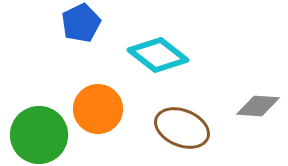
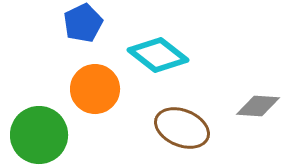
blue pentagon: moved 2 px right
orange circle: moved 3 px left, 20 px up
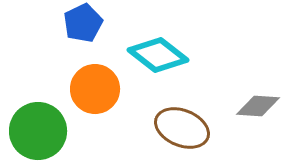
green circle: moved 1 px left, 4 px up
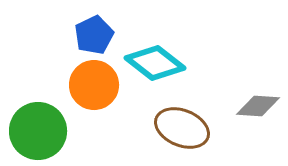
blue pentagon: moved 11 px right, 12 px down
cyan diamond: moved 3 px left, 8 px down
orange circle: moved 1 px left, 4 px up
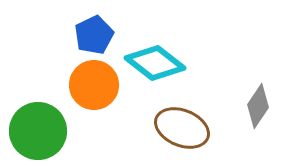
gray diamond: rotated 60 degrees counterclockwise
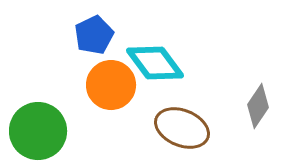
cyan diamond: rotated 16 degrees clockwise
orange circle: moved 17 px right
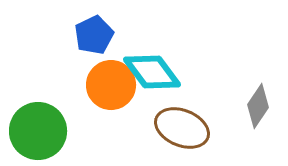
cyan diamond: moved 3 px left, 9 px down
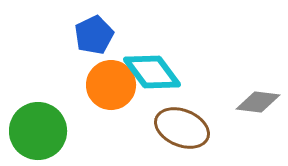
gray diamond: moved 4 px up; rotated 63 degrees clockwise
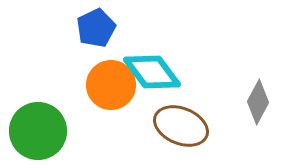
blue pentagon: moved 2 px right, 7 px up
gray diamond: rotated 69 degrees counterclockwise
brown ellipse: moved 1 px left, 2 px up
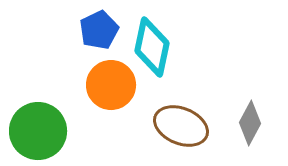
blue pentagon: moved 3 px right, 2 px down
cyan diamond: moved 25 px up; rotated 48 degrees clockwise
gray diamond: moved 8 px left, 21 px down
